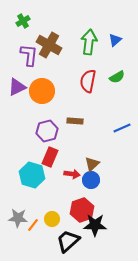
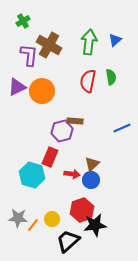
green semicircle: moved 6 px left; rotated 70 degrees counterclockwise
purple hexagon: moved 15 px right
black star: rotated 10 degrees counterclockwise
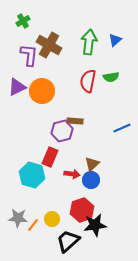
green semicircle: rotated 91 degrees clockwise
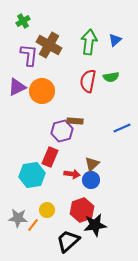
cyan hexagon: rotated 25 degrees counterclockwise
yellow circle: moved 5 px left, 9 px up
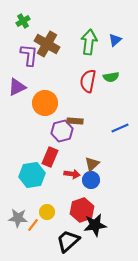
brown cross: moved 2 px left, 1 px up
orange circle: moved 3 px right, 12 px down
blue line: moved 2 px left
yellow circle: moved 2 px down
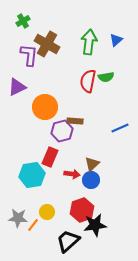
blue triangle: moved 1 px right
green semicircle: moved 5 px left
orange circle: moved 4 px down
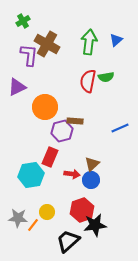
cyan hexagon: moved 1 px left
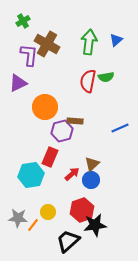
purple triangle: moved 1 px right, 4 px up
red arrow: rotated 49 degrees counterclockwise
yellow circle: moved 1 px right
